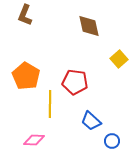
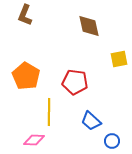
yellow square: rotated 30 degrees clockwise
yellow line: moved 1 px left, 8 px down
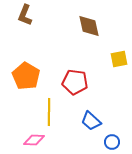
blue circle: moved 1 px down
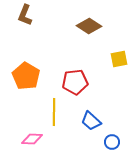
brown diamond: rotated 45 degrees counterclockwise
red pentagon: rotated 15 degrees counterclockwise
yellow line: moved 5 px right
pink diamond: moved 2 px left, 1 px up
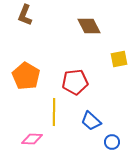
brown diamond: rotated 30 degrees clockwise
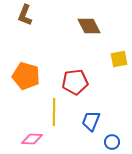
orange pentagon: rotated 16 degrees counterclockwise
blue trapezoid: rotated 70 degrees clockwise
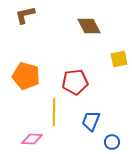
brown L-shape: rotated 55 degrees clockwise
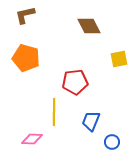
orange pentagon: moved 18 px up
